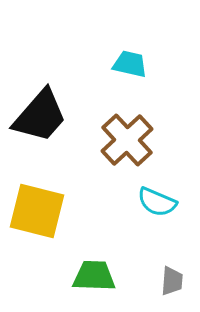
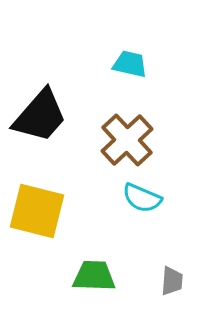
cyan semicircle: moved 15 px left, 4 px up
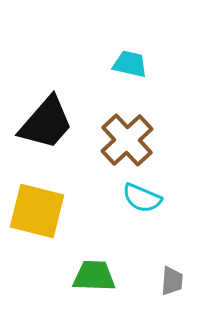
black trapezoid: moved 6 px right, 7 px down
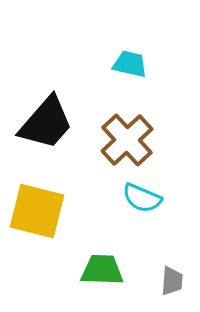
green trapezoid: moved 8 px right, 6 px up
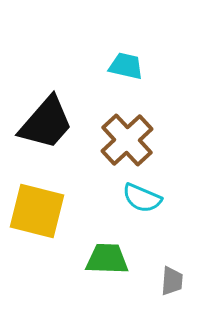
cyan trapezoid: moved 4 px left, 2 px down
green trapezoid: moved 5 px right, 11 px up
